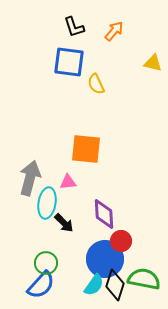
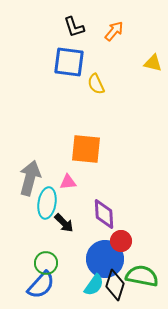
green semicircle: moved 2 px left, 3 px up
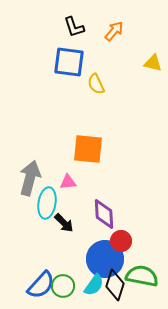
orange square: moved 2 px right
green circle: moved 17 px right, 23 px down
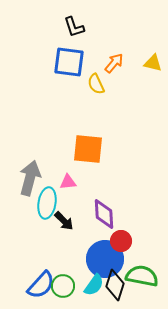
orange arrow: moved 32 px down
black arrow: moved 2 px up
